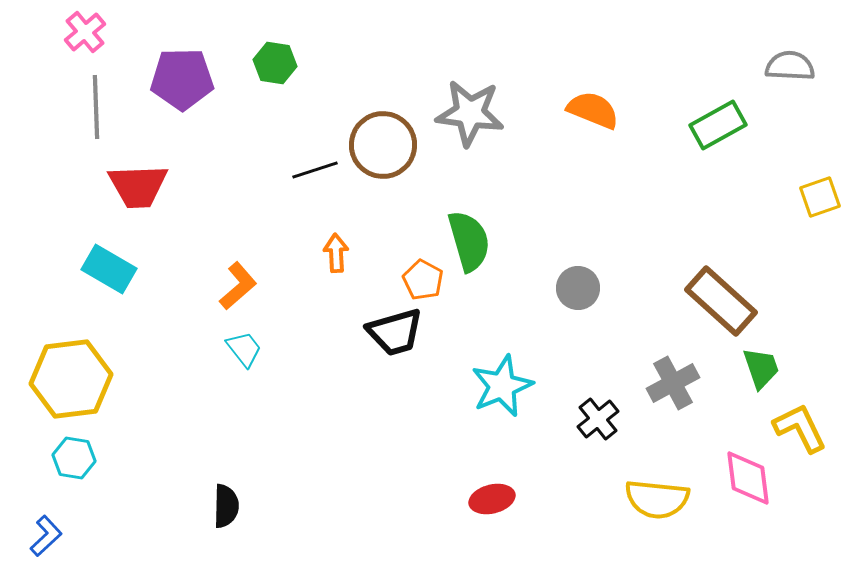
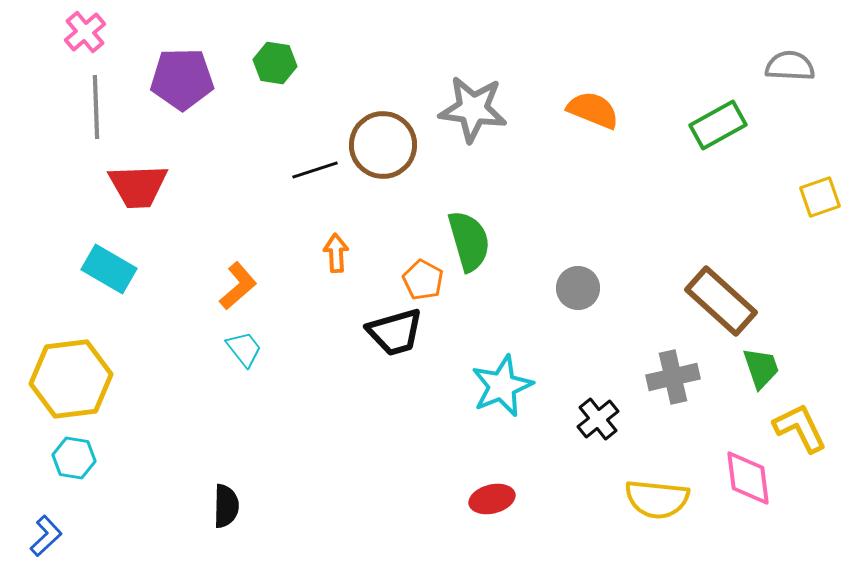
gray star: moved 3 px right, 4 px up
gray cross: moved 6 px up; rotated 15 degrees clockwise
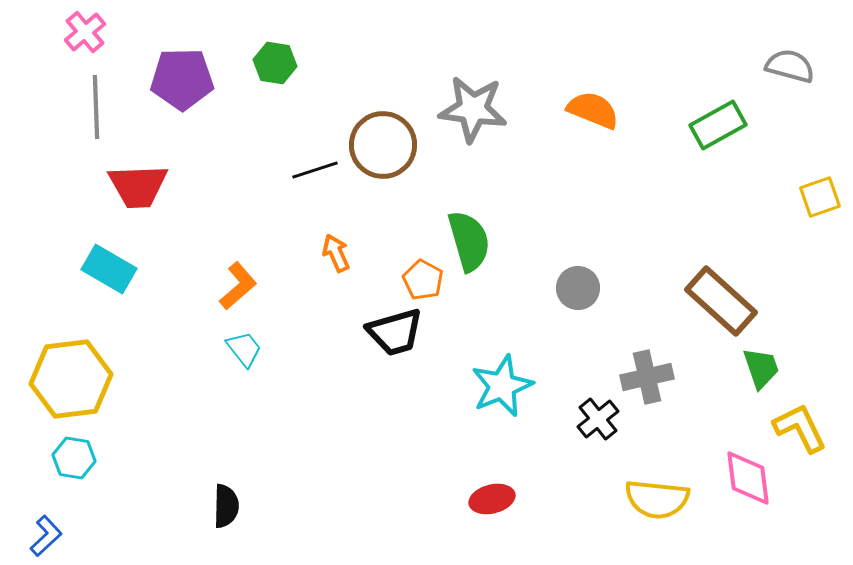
gray semicircle: rotated 12 degrees clockwise
orange arrow: rotated 21 degrees counterclockwise
gray cross: moved 26 px left
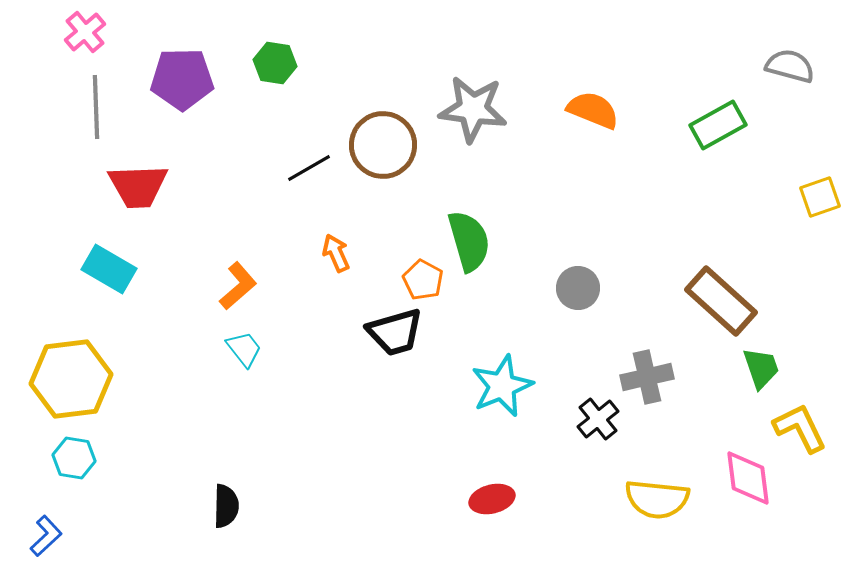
black line: moved 6 px left, 2 px up; rotated 12 degrees counterclockwise
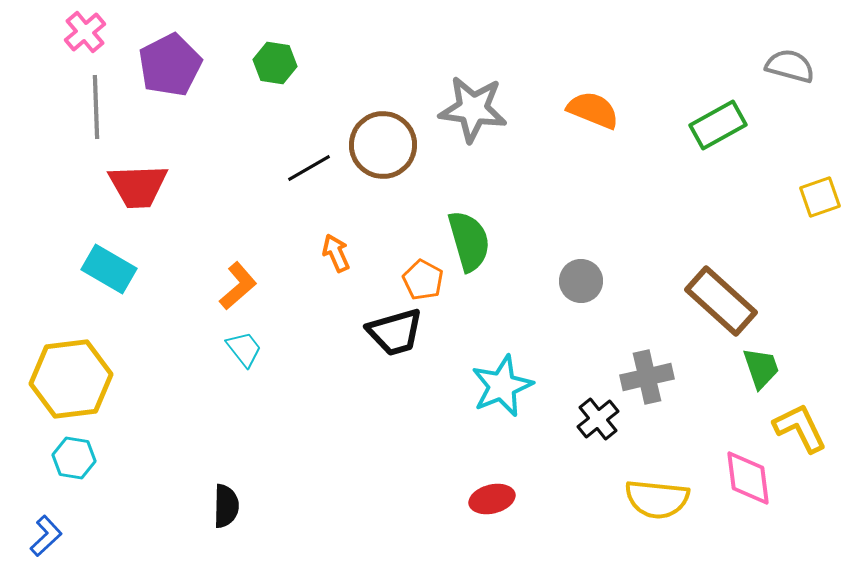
purple pentagon: moved 12 px left, 14 px up; rotated 26 degrees counterclockwise
gray circle: moved 3 px right, 7 px up
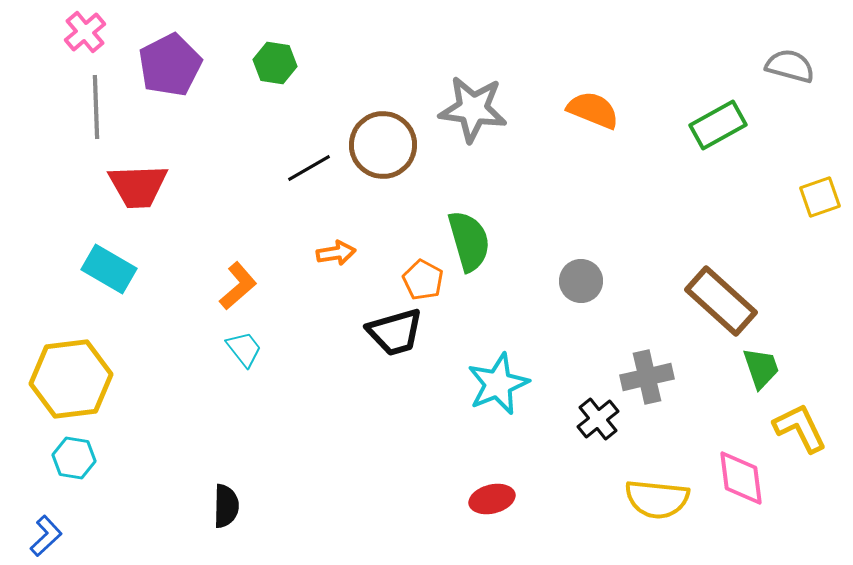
orange arrow: rotated 105 degrees clockwise
cyan star: moved 4 px left, 2 px up
pink diamond: moved 7 px left
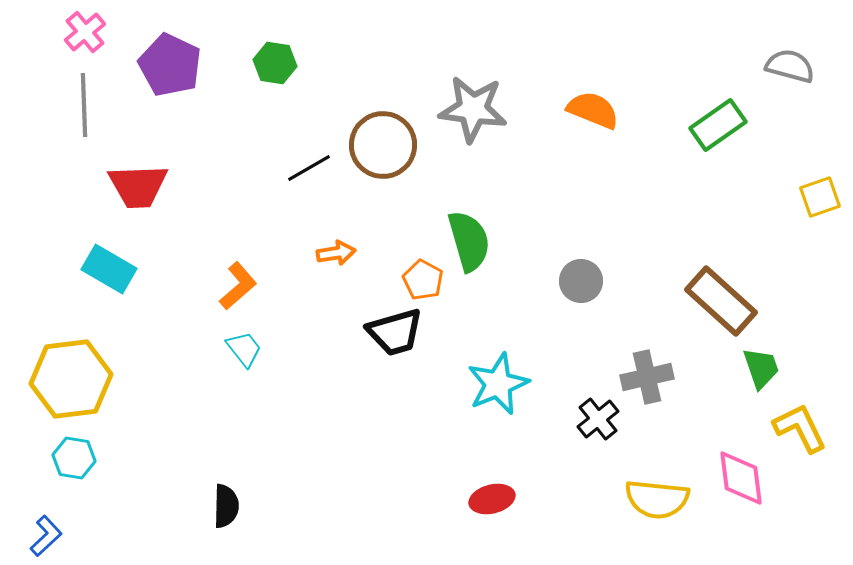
purple pentagon: rotated 20 degrees counterclockwise
gray line: moved 12 px left, 2 px up
green rectangle: rotated 6 degrees counterclockwise
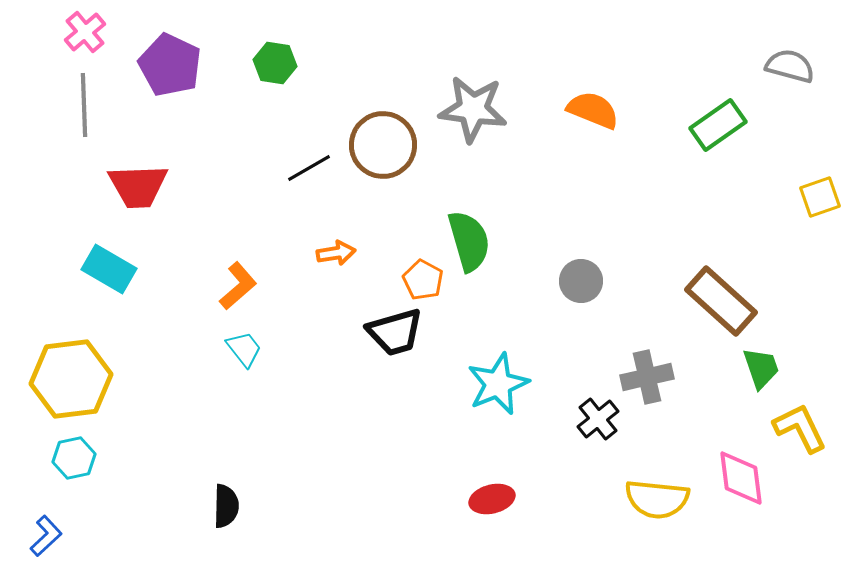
cyan hexagon: rotated 21 degrees counterclockwise
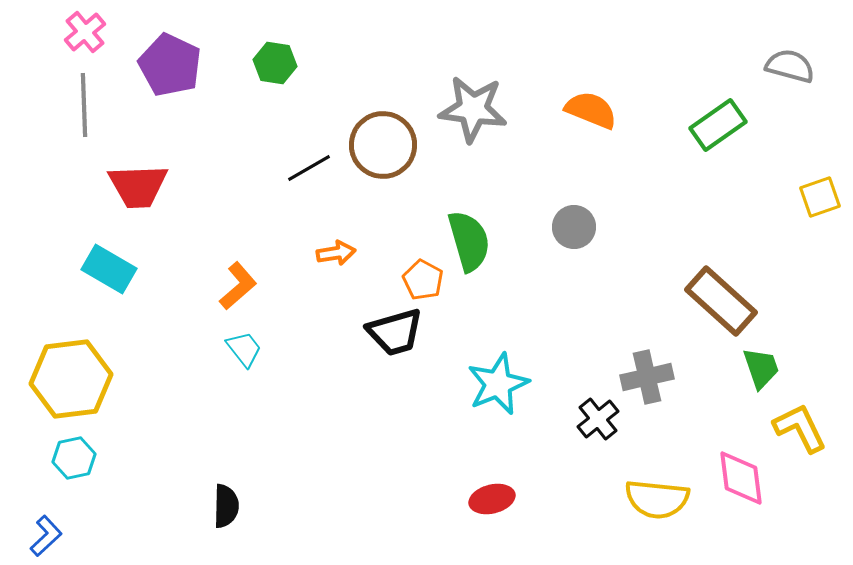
orange semicircle: moved 2 px left
gray circle: moved 7 px left, 54 px up
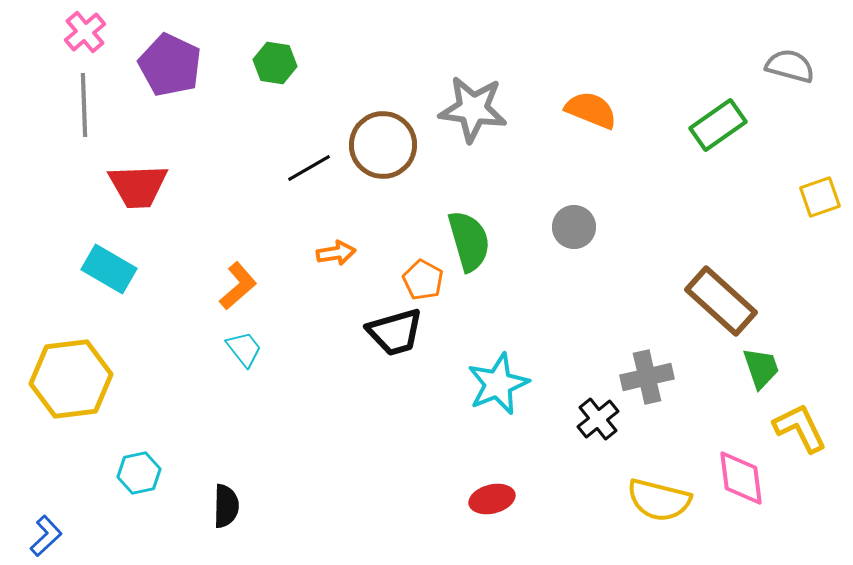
cyan hexagon: moved 65 px right, 15 px down
yellow semicircle: moved 2 px right, 1 px down; rotated 8 degrees clockwise
